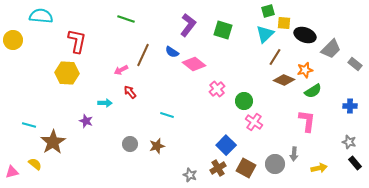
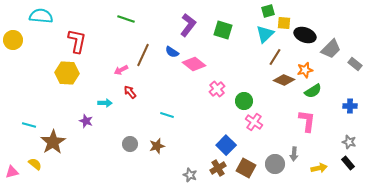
black rectangle at (355, 163): moved 7 px left
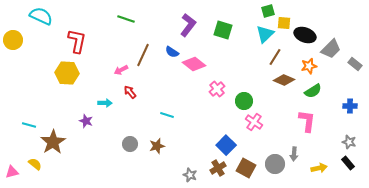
cyan semicircle at (41, 16): rotated 20 degrees clockwise
orange star at (305, 70): moved 4 px right, 4 px up
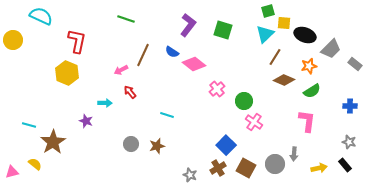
yellow hexagon at (67, 73): rotated 20 degrees clockwise
green semicircle at (313, 91): moved 1 px left
gray circle at (130, 144): moved 1 px right
black rectangle at (348, 163): moved 3 px left, 2 px down
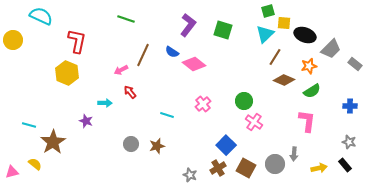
pink cross at (217, 89): moved 14 px left, 15 px down
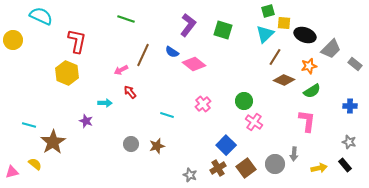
brown square at (246, 168): rotated 24 degrees clockwise
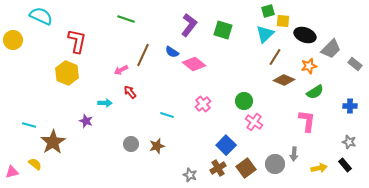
yellow square at (284, 23): moved 1 px left, 2 px up
purple L-shape at (188, 25): moved 1 px right
green semicircle at (312, 91): moved 3 px right, 1 px down
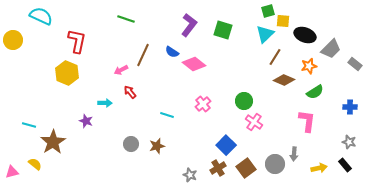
blue cross at (350, 106): moved 1 px down
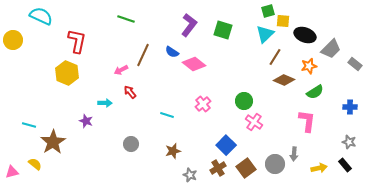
brown star at (157, 146): moved 16 px right, 5 px down
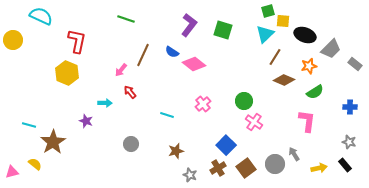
pink arrow at (121, 70): rotated 24 degrees counterclockwise
brown star at (173, 151): moved 3 px right
gray arrow at (294, 154): rotated 144 degrees clockwise
